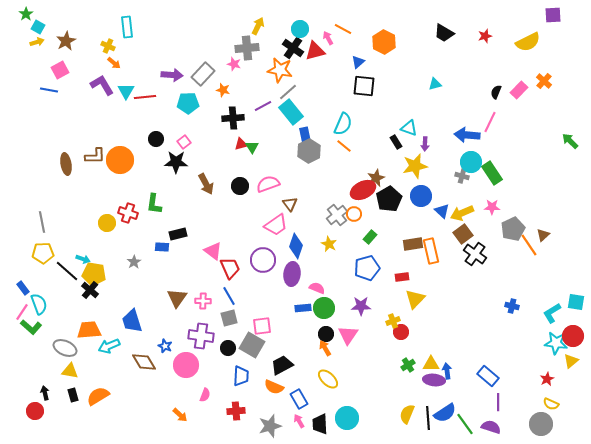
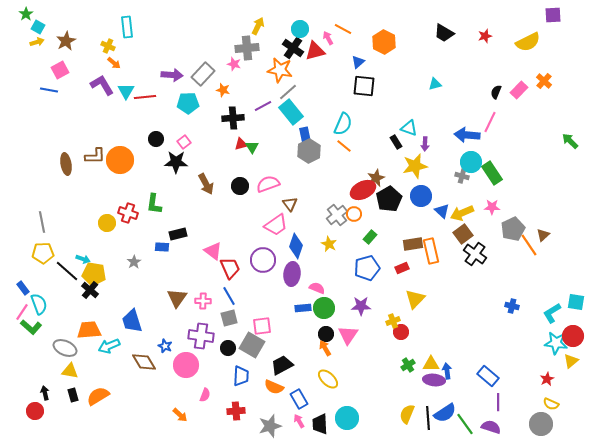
red rectangle at (402, 277): moved 9 px up; rotated 16 degrees counterclockwise
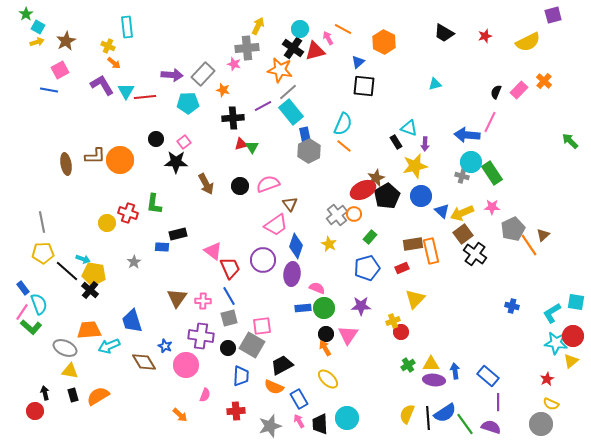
purple square at (553, 15): rotated 12 degrees counterclockwise
black pentagon at (389, 199): moved 2 px left, 3 px up
blue arrow at (447, 371): moved 8 px right
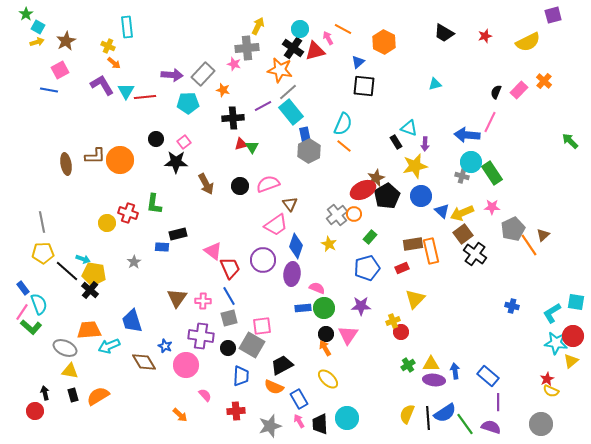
pink semicircle at (205, 395): rotated 64 degrees counterclockwise
yellow semicircle at (551, 404): moved 13 px up
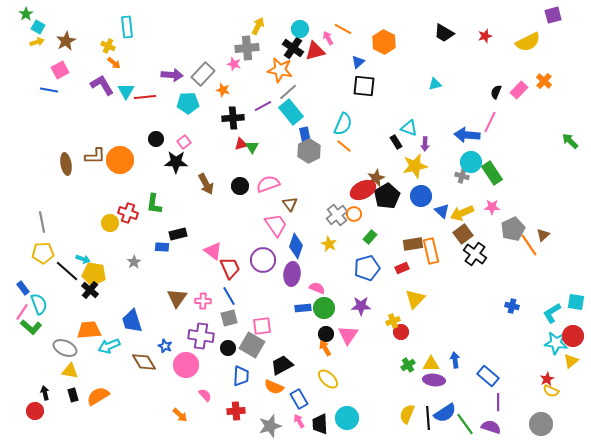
yellow circle at (107, 223): moved 3 px right
pink trapezoid at (276, 225): rotated 90 degrees counterclockwise
blue arrow at (455, 371): moved 11 px up
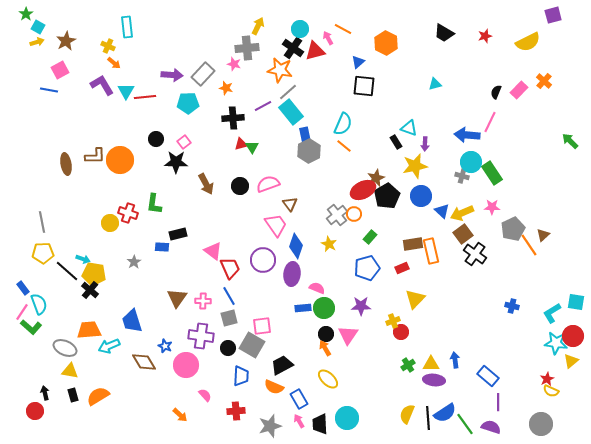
orange hexagon at (384, 42): moved 2 px right, 1 px down
orange star at (223, 90): moved 3 px right, 2 px up
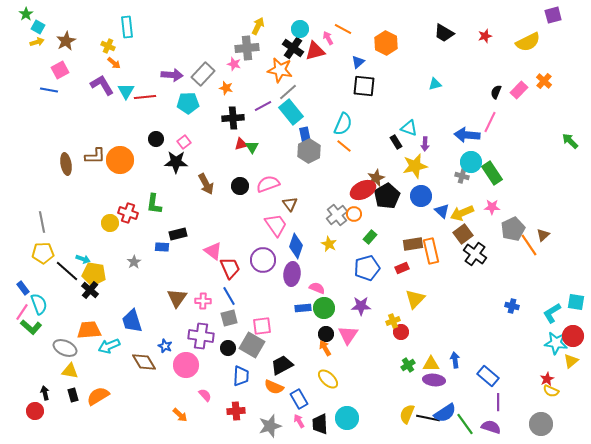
black line at (428, 418): rotated 75 degrees counterclockwise
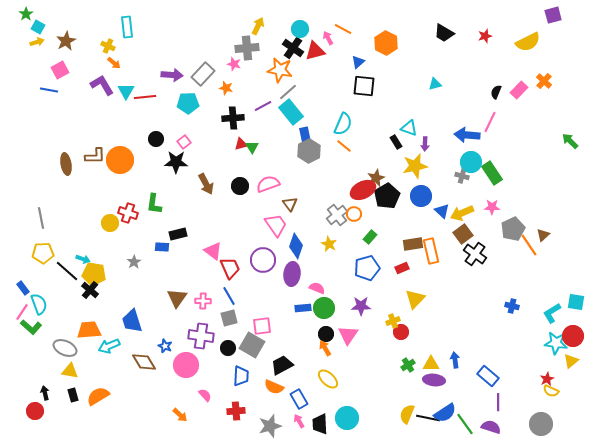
gray line at (42, 222): moved 1 px left, 4 px up
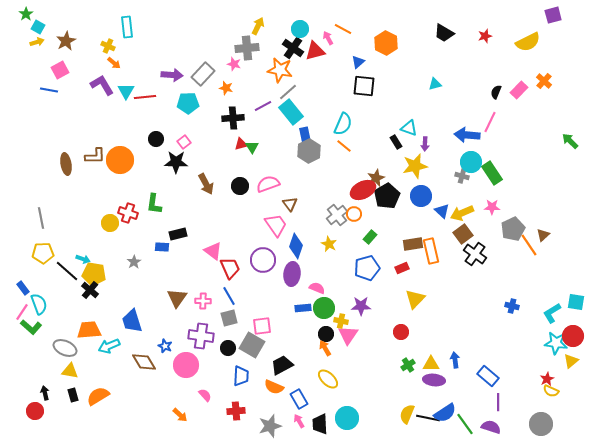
yellow cross at (393, 321): moved 52 px left; rotated 32 degrees clockwise
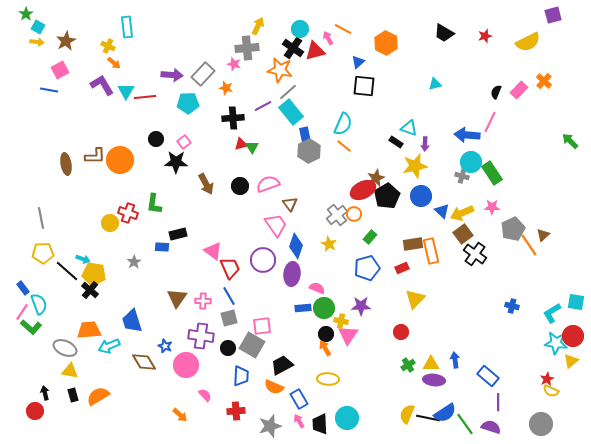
yellow arrow at (37, 42): rotated 24 degrees clockwise
black rectangle at (396, 142): rotated 24 degrees counterclockwise
yellow ellipse at (328, 379): rotated 40 degrees counterclockwise
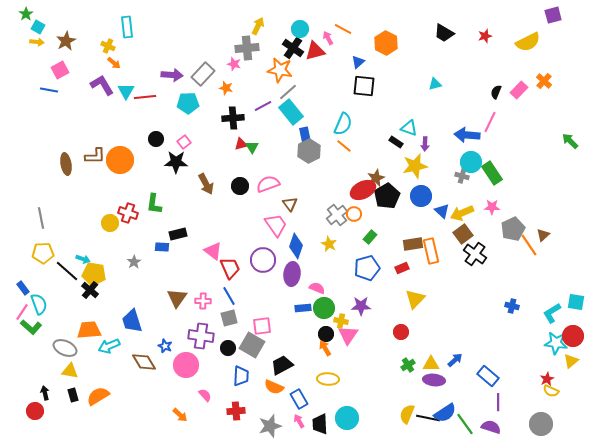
blue arrow at (455, 360): rotated 56 degrees clockwise
